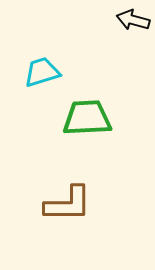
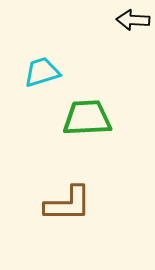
black arrow: rotated 12 degrees counterclockwise
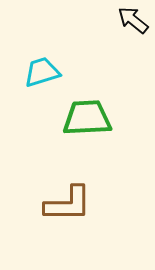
black arrow: rotated 36 degrees clockwise
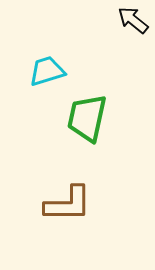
cyan trapezoid: moved 5 px right, 1 px up
green trapezoid: rotated 75 degrees counterclockwise
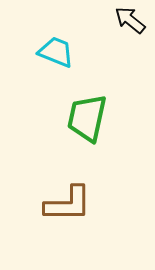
black arrow: moved 3 px left
cyan trapezoid: moved 9 px right, 19 px up; rotated 39 degrees clockwise
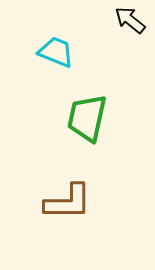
brown L-shape: moved 2 px up
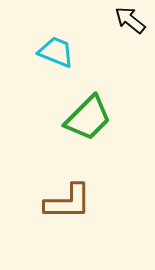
green trapezoid: moved 1 px right; rotated 147 degrees counterclockwise
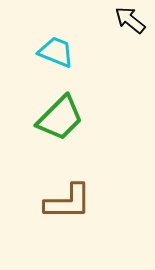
green trapezoid: moved 28 px left
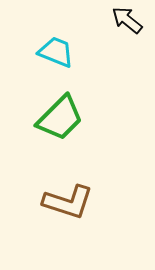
black arrow: moved 3 px left
brown L-shape: rotated 18 degrees clockwise
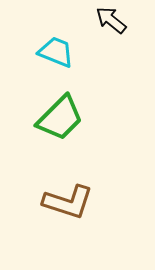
black arrow: moved 16 px left
